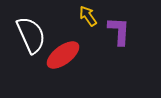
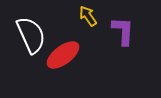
purple L-shape: moved 4 px right
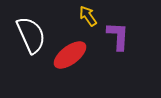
purple L-shape: moved 5 px left, 5 px down
red ellipse: moved 7 px right
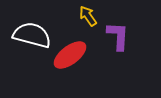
white semicircle: moved 1 px right; rotated 51 degrees counterclockwise
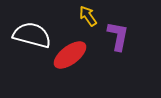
purple L-shape: rotated 8 degrees clockwise
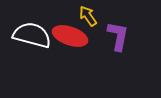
red ellipse: moved 19 px up; rotated 56 degrees clockwise
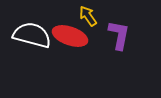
purple L-shape: moved 1 px right, 1 px up
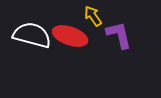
yellow arrow: moved 5 px right
purple L-shape: rotated 24 degrees counterclockwise
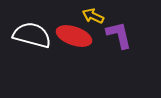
yellow arrow: rotated 30 degrees counterclockwise
red ellipse: moved 4 px right
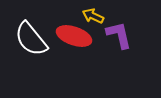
white semicircle: moved 1 px left, 4 px down; rotated 144 degrees counterclockwise
